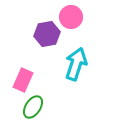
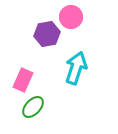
cyan arrow: moved 4 px down
green ellipse: rotated 10 degrees clockwise
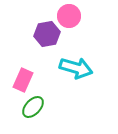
pink circle: moved 2 px left, 1 px up
cyan arrow: rotated 88 degrees clockwise
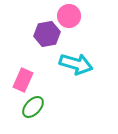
cyan arrow: moved 4 px up
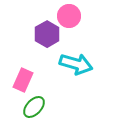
purple hexagon: rotated 20 degrees counterclockwise
green ellipse: moved 1 px right
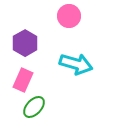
purple hexagon: moved 22 px left, 9 px down
